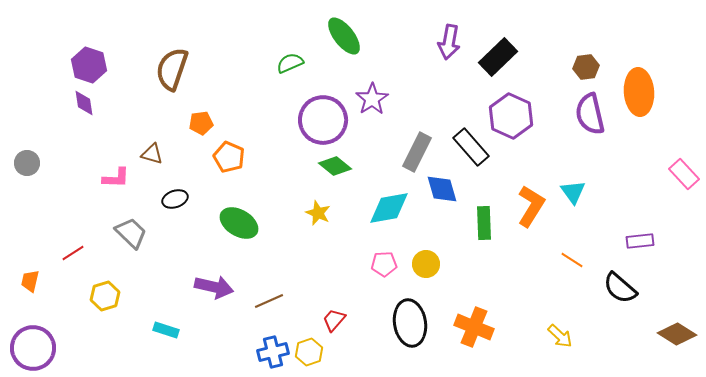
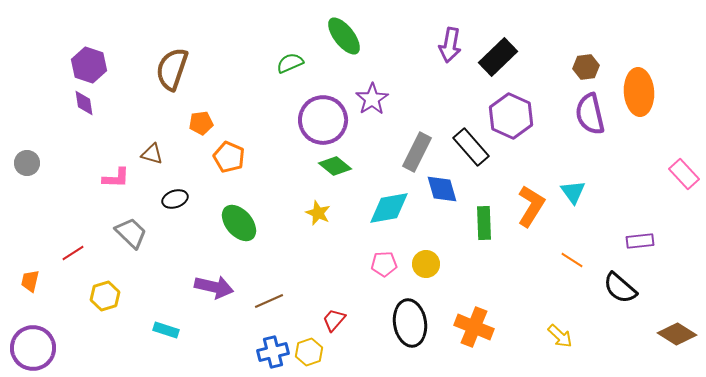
purple arrow at (449, 42): moved 1 px right, 3 px down
green ellipse at (239, 223): rotated 18 degrees clockwise
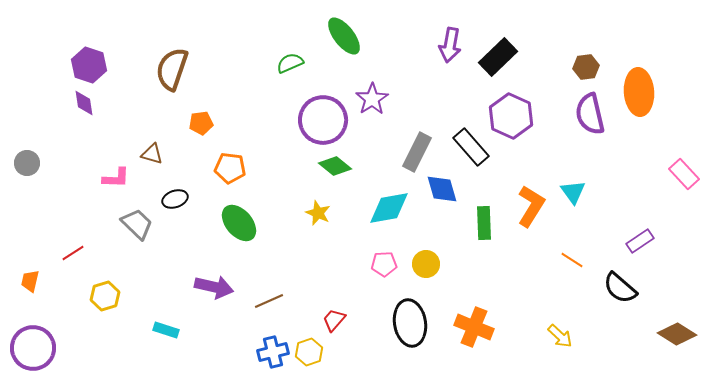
orange pentagon at (229, 157): moved 1 px right, 11 px down; rotated 16 degrees counterclockwise
gray trapezoid at (131, 233): moved 6 px right, 9 px up
purple rectangle at (640, 241): rotated 28 degrees counterclockwise
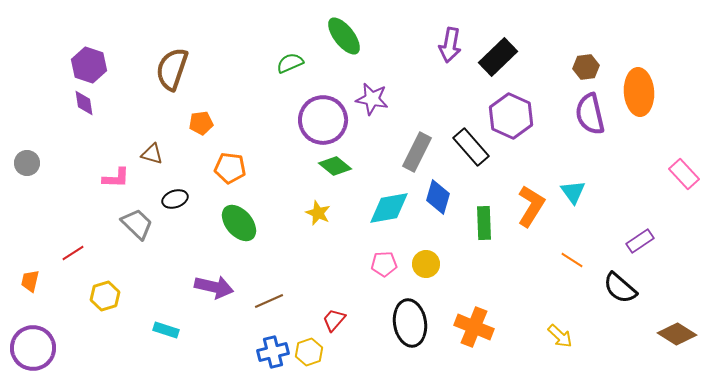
purple star at (372, 99): rotated 28 degrees counterclockwise
blue diamond at (442, 189): moved 4 px left, 8 px down; rotated 32 degrees clockwise
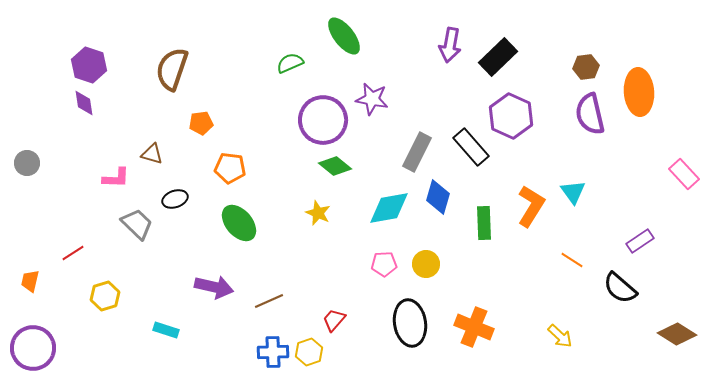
blue cross at (273, 352): rotated 12 degrees clockwise
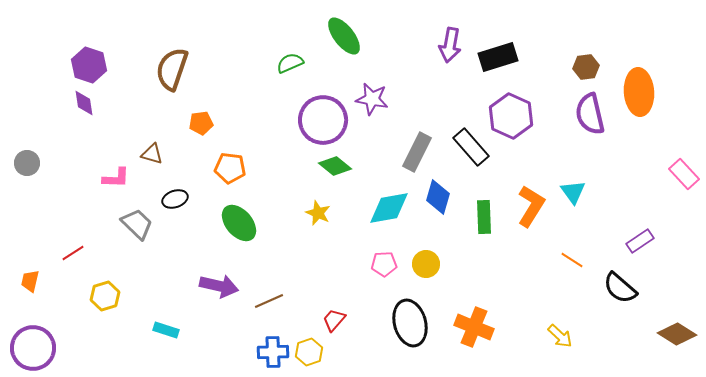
black rectangle at (498, 57): rotated 27 degrees clockwise
green rectangle at (484, 223): moved 6 px up
purple arrow at (214, 287): moved 5 px right, 1 px up
black ellipse at (410, 323): rotated 6 degrees counterclockwise
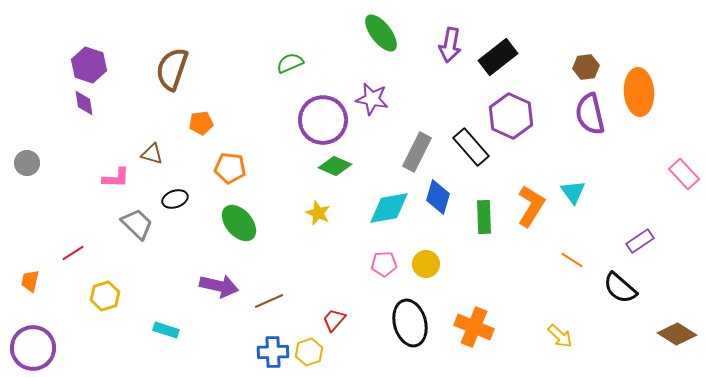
green ellipse at (344, 36): moved 37 px right, 3 px up
black rectangle at (498, 57): rotated 21 degrees counterclockwise
green diamond at (335, 166): rotated 16 degrees counterclockwise
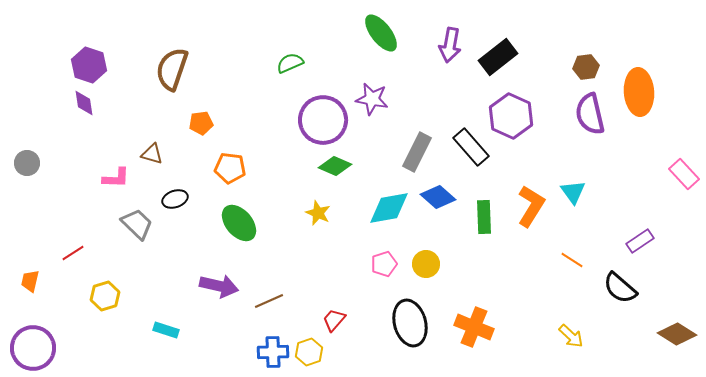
blue diamond at (438, 197): rotated 64 degrees counterclockwise
pink pentagon at (384, 264): rotated 15 degrees counterclockwise
yellow arrow at (560, 336): moved 11 px right
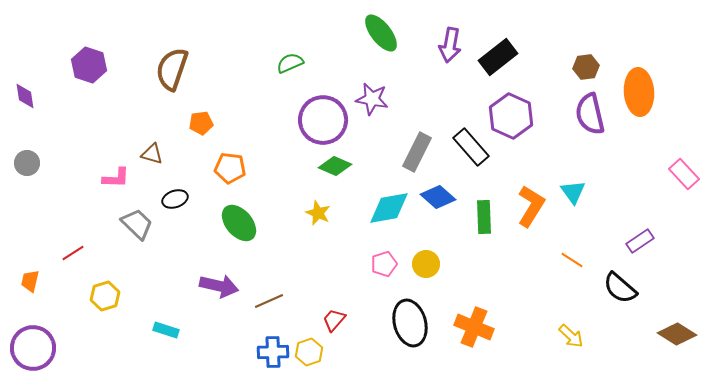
purple diamond at (84, 103): moved 59 px left, 7 px up
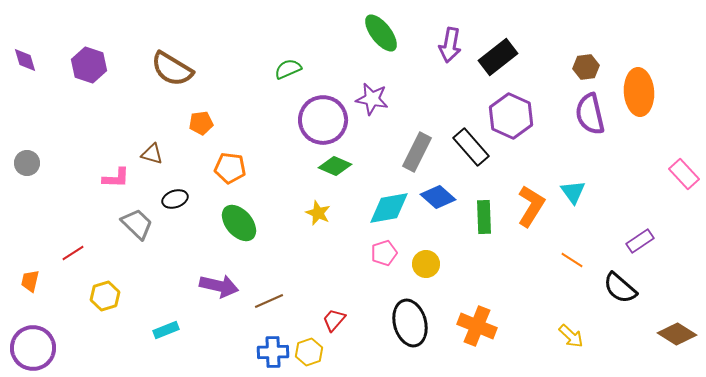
green semicircle at (290, 63): moved 2 px left, 6 px down
brown semicircle at (172, 69): rotated 78 degrees counterclockwise
purple diamond at (25, 96): moved 36 px up; rotated 8 degrees counterclockwise
pink pentagon at (384, 264): moved 11 px up
orange cross at (474, 327): moved 3 px right, 1 px up
cyan rectangle at (166, 330): rotated 40 degrees counterclockwise
